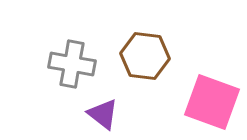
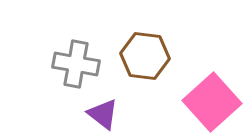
gray cross: moved 4 px right
pink square: rotated 28 degrees clockwise
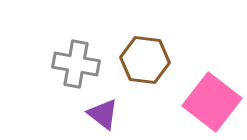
brown hexagon: moved 4 px down
pink square: rotated 10 degrees counterclockwise
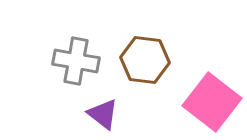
gray cross: moved 3 px up
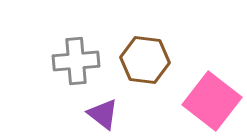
gray cross: rotated 15 degrees counterclockwise
pink square: moved 1 px up
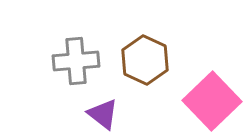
brown hexagon: rotated 18 degrees clockwise
pink square: rotated 8 degrees clockwise
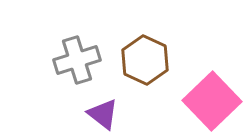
gray cross: moved 1 px right, 1 px up; rotated 12 degrees counterclockwise
